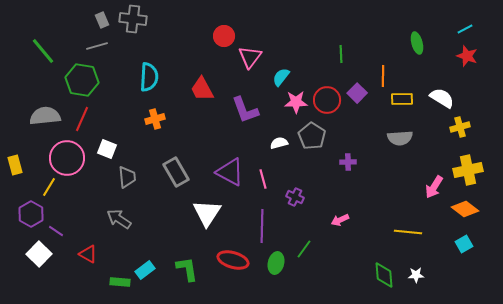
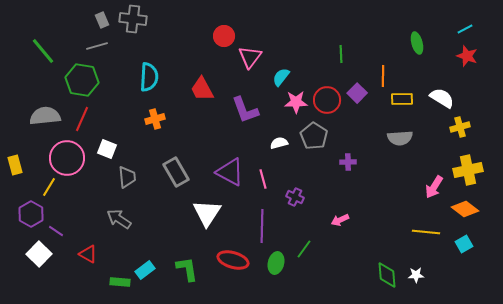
gray pentagon at (312, 136): moved 2 px right
yellow line at (408, 232): moved 18 px right
green diamond at (384, 275): moved 3 px right
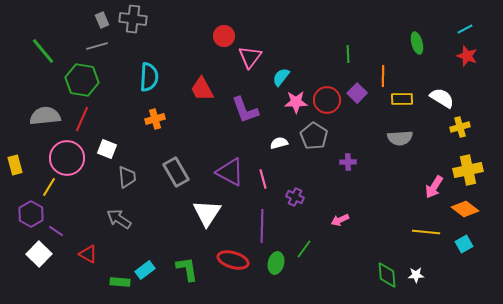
green line at (341, 54): moved 7 px right
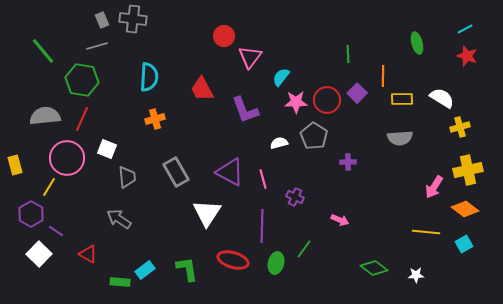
pink arrow at (340, 220): rotated 132 degrees counterclockwise
green diamond at (387, 275): moved 13 px left, 7 px up; rotated 48 degrees counterclockwise
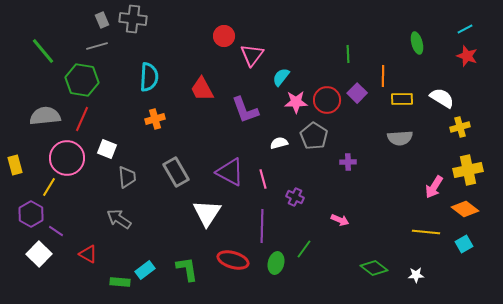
pink triangle at (250, 57): moved 2 px right, 2 px up
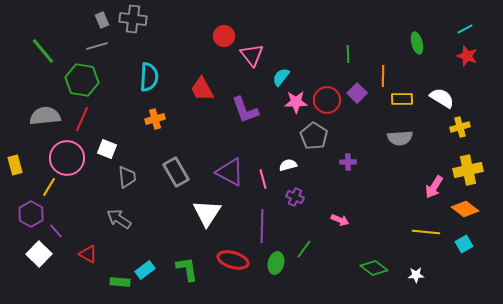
pink triangle at (252, 55): rotated 15 degrees counterclockwise
white semicircle at (279, 143): moved 9 px right, 22 px down
purple line at (56, 231): rotated 14 degrees clockwise
